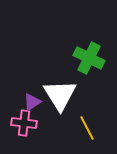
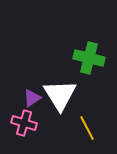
green cross: rotated 12 degrees counterclockwise
purple triangle: moved 4 px up
pink cross: rotated 10 degrees clockwise
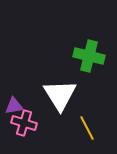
green cross: moved 2 px up
purple triangle: moved 18 px left, 8 px down; rotated 24 degrees clockwise
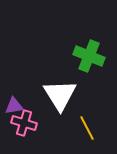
green cross: rotated 8 degrees clockwise
